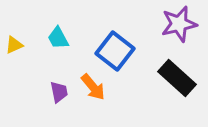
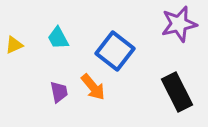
black rectangle: moved 14 px down; rotated 21 degrees clockwise
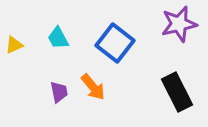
blue square: moved 8 px up
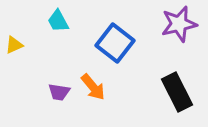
cyan trapezoid: moved 17 px up
purple trapezoid: rotated 110 degrees clockwise
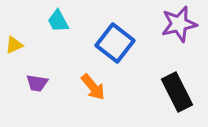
purple trapezoid: moved 22 px left, 9 px up
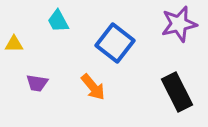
yellow triangle: moved 1 px up; rotated 24 degrees clockwise
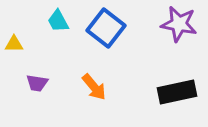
purple star: rotated 24 degrees clockwise
blue square: moved 9 px left, 15 px up
orange arrow: moved 1 px right
black rectangle: rotated 75 degrees counterclockwise
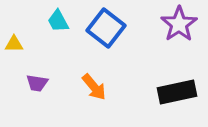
purple star: rotated 27 degrees clockwise
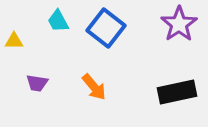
yellow triangle: moved 3 px up
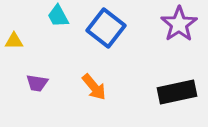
cyan trapezoid: moved 5 px up
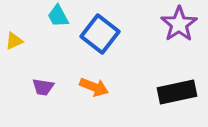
blue square: moved 6 px left, 6 px down
yellow triangle: rotated 24 degrees counterclockwise
purple trapezoid: moved 6 px right, 4 px down
orange arrow: rotated 28 degrees counterclockwise
